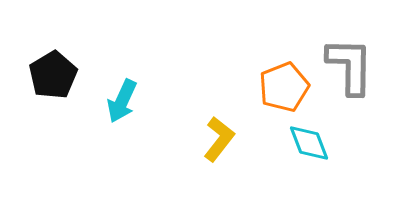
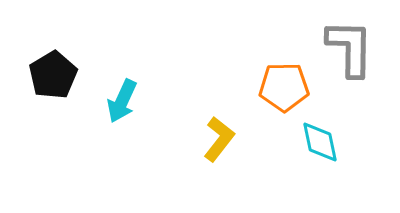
gray L-shape: moved 18 px up
orange pentagon: rotated 21 degrees clockwise
cyan diamond: moved 11 px right, 1 px up; rotated 9 degrees clockwise
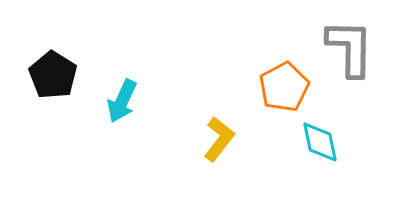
black pentagon: rotated 9 degrees counterclockwise
orange pentagon: rotated 27 degrees counterclockwise
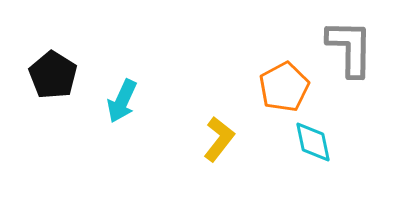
cyan diamond: moved 7 px left
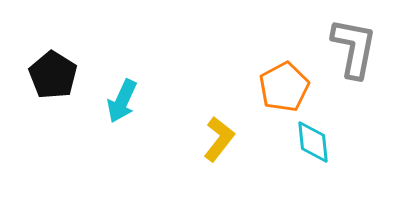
gray L-shape: moved 4 px right; rotated 10 degrees clockwise
cyan diamond: rotated 6 degrees clockwise
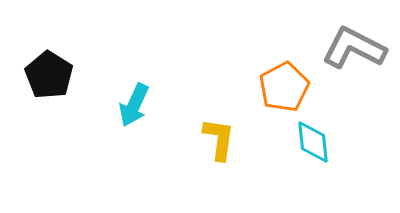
gray L-shape: rotated 74 degrees counterclockwise
black pentagon: moved 4 px left
cyan arrow: moved 12 px right, 4 px down
yellow L-shape: rotated 30 degrees counterclockwise
